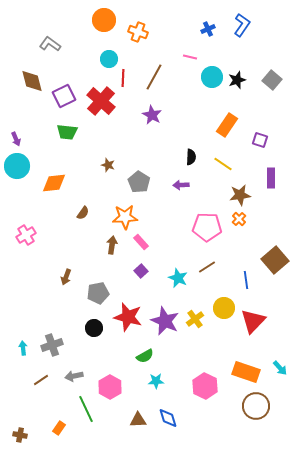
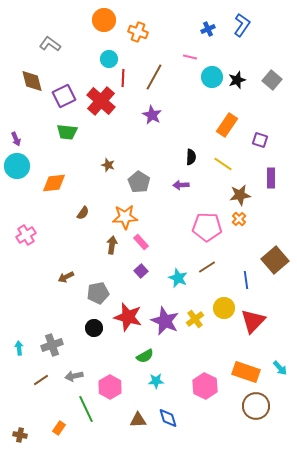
brown arrow at (66, 277): rotated 42 degrees clockwise
cyan arrow at (23, 348): moved 4 px left
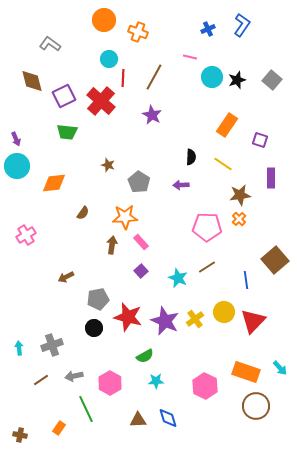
gray pentagon at (98, 293): moved 6 px down
yellow circle at (224, 308): moved 4 px down
pink hexagon at (110, 387): moved 4 px up
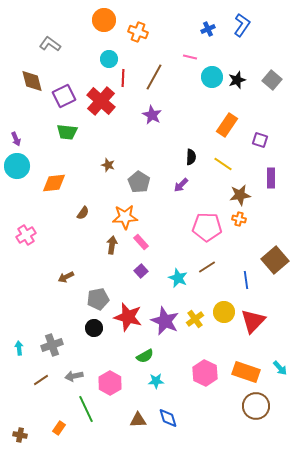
purple arrow at (181, 185): rotated 42 degrees counterclockwise
orange cross at (239, 219): rotated 32 degrees counterclockwise
pink hexagon at (205, 386): moved 13 px up
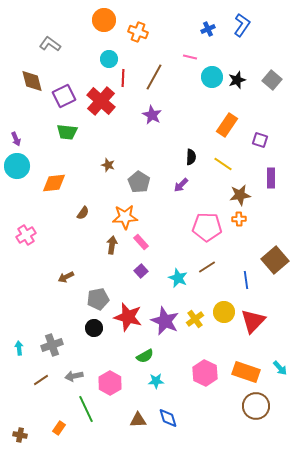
orange cross at (239, 219): rotated 16 degrees counterclockwise
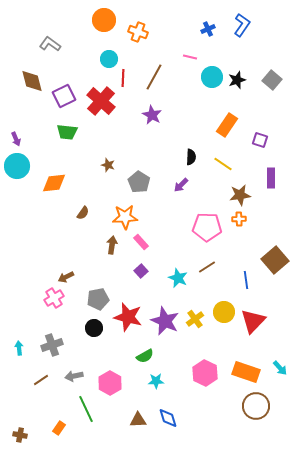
pink cross at (26, 235): moved 28 px right, 63 px down
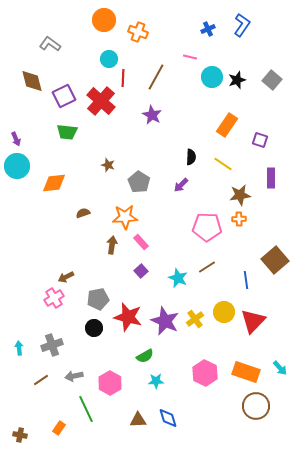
brown line at (154, 77): moved 2 px right
brown semicircle at (83, 213): rotated 144 degrees counterclockwise
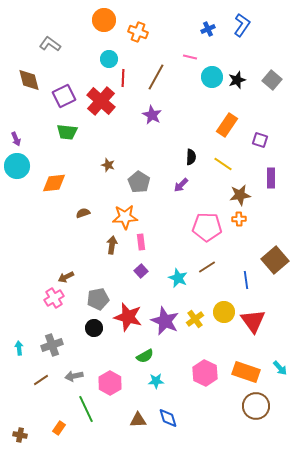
brown diamond at (32, 81): moved 3 px left, 1 px up
pink rectangle at (141, 242): rotated 35 degrees clockwise
red triangle at (253, 321): rotated 20 degrees counterclockwise
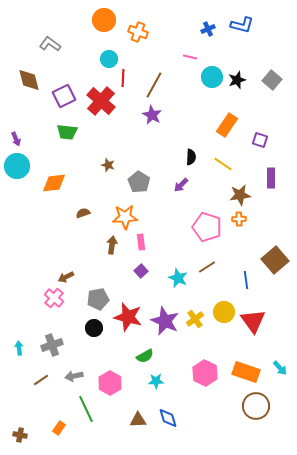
blue L-shape at (242, 25): rotated 70 degrees clockwise
brown line at (156, 77): moved 2 px left, 8 px down
pink pentagon at (207, 227): rotated 16 degrees clockwise
pink cross at (54, 298): rotated 18 degrees counterclockwise
